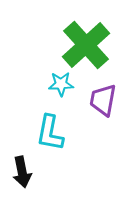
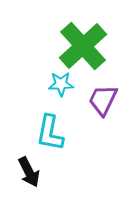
green cross: moved 3 px left, 1 px down
purple trapezoid: rotated 16 degrees clockwise
black arrow: moved 7 px right; rotated 16 degrees counterclockwise
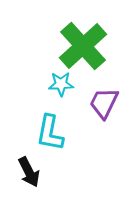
purple trapezoid: moved 1 px right, 3 px down
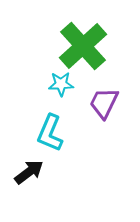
cyan L-shape: rotated 12 degrees clockwise
black arrow: rotated 100 degrees counterclockwise
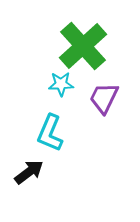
purple trapezoid: moved 5 px up
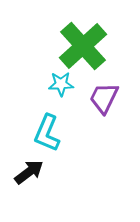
cyan L-shape: moved 3 px left
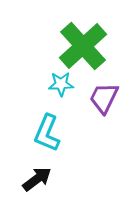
black arrow: moved 8 px right, 7 px down
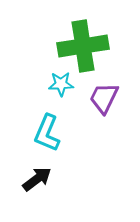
green cross: rotated 33 degrees clockwise
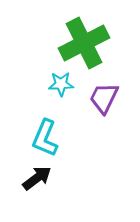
green cross: moved 1 px right, 3 px up; rotated 18 degrees counterclockwise
cyan L-shape: moved 2 px left, 5 px down
black arrow: moved 1 px up
